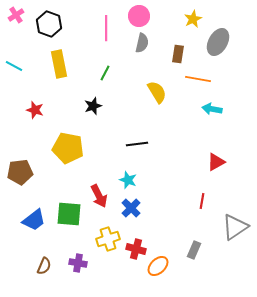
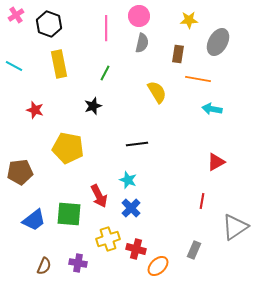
yellow star: moved 4 px left, 1 px down; rotated 24 degrees clockwise
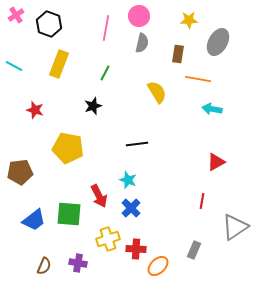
pink line: rotated 10 degrees clockwise
yellow rectangle: rotated 32 degrees clockwise
red cross: rotated 12 degrees counterclockwise
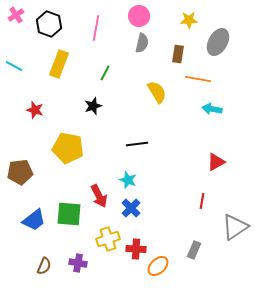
pink line: moved 10 px left
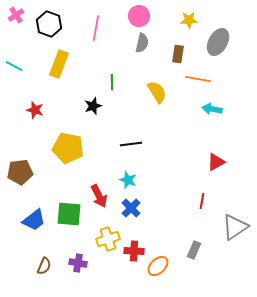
green line: moved 7 px right, 9 px down; rotated 28 degrees counterclockwise
black line: moved 6 px left
red cross: moved 2 px left, 2 px down
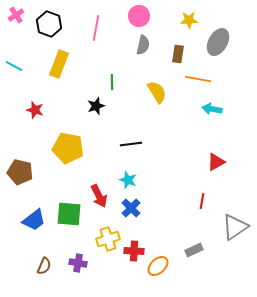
gray semicircle: moved 1 px right, 2 px down
black star: moved 3 px right
brown pentagon: rotated 20 degrees clockwise
gray rectangle: rotated 42 degrees clockwise
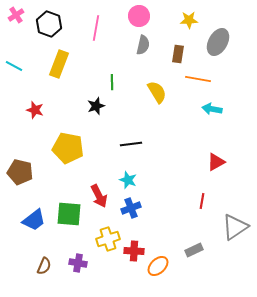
blue cross: rotated 24 degrees clockwise
